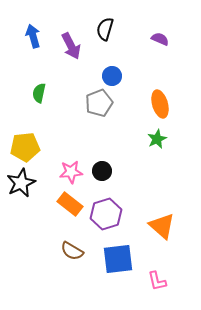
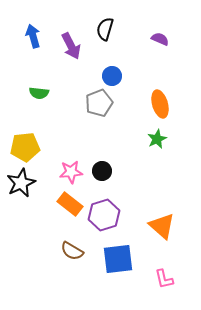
green semicircle: rotated 96 degrees counterclockwise
purple hexagon: moved 2 px left, 1 px down
pink L-shape: moved 7 px right, 2 px up
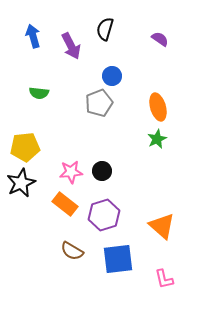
purple semicircle: rotated 12 degrees clockwise
orange ellipse: moved 2 px left, 3 px down
orange rectangle: moved 5 px left
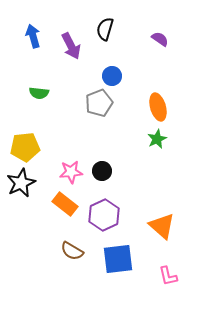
purple hexagon: rotated 8 degrees counterclockwise
pink L-shape: moved 4 px right, 3 px up
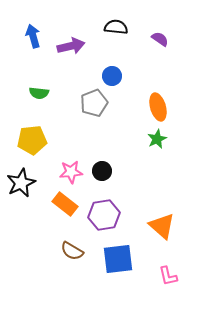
black semicircle: moved 11 px right, 2 px up; rotated 80 degrees clockwise
purple arrow: rotated 76 degrees counterclockwise
gray pentagon: moved 5 px left
yellow pentagon: moved 7 px right, 7 px up
purple hexagon: rotated 16 degrees clockwise
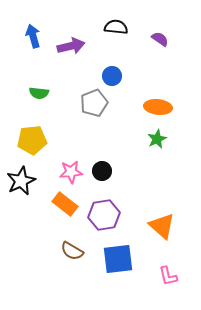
orange ellipse: rotated 68 degrees counterclockwise
black star: moved 2 px up
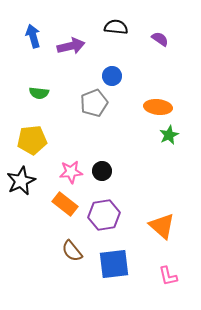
green star: moved 12 px right, 4 px up
brown semicircle: rotated 20 degrees clockwise
blue square: moved 4 px left, 5 px down
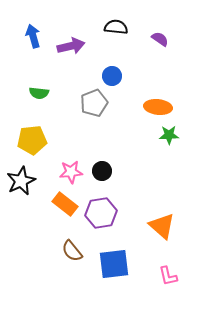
green star: rotated 24 degrees clockwise
purple hexagon: moved 3 px left, 2 px up
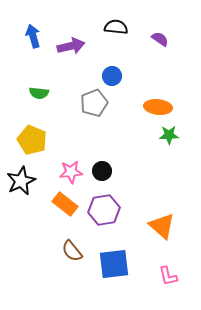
yellow pentagon: rotated 28 degrees clockwise
purple hexagon: moved 3 px right, 3 px up
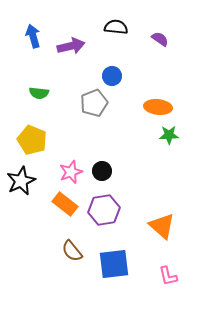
pink star: rotated 15 degrees counterclockwise
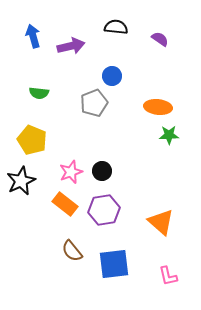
orange triangle: moved 1 px left, 4 px up
